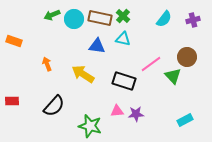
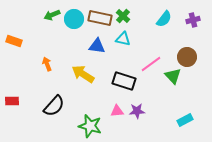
purple star: moved 1 px right, 3 px up
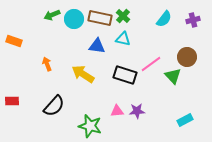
black rectangle: moved 1 px right, 6 px up
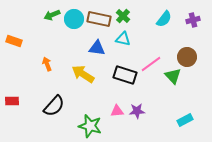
brown rectangle: moved 1 px left, 1 px down
blue triangle: moved 2 px down
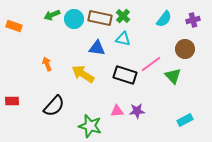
brown rectangle: moved 1 px right, 1 px up
orange rectangle: moved 15 px up
brown circle: moved 2 px left, 8 px up
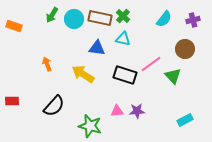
green arrow: rotated 35 degrees counterclockwise
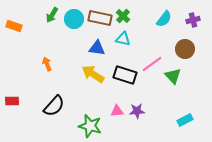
pink line: moved 1 px right
yellow arrow: moved 10 px right
